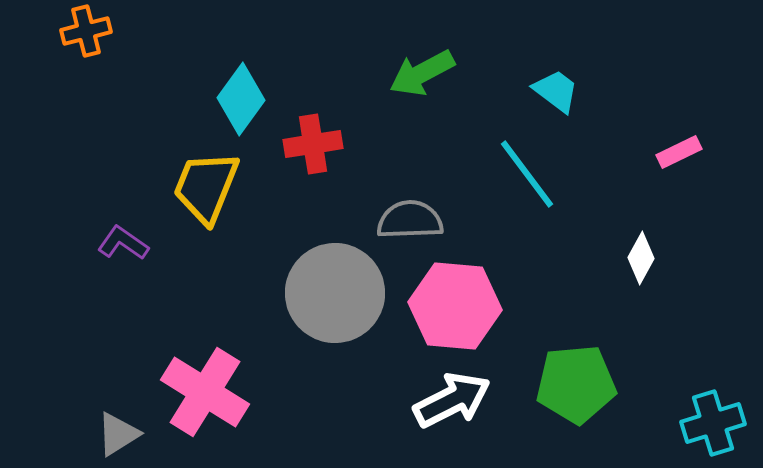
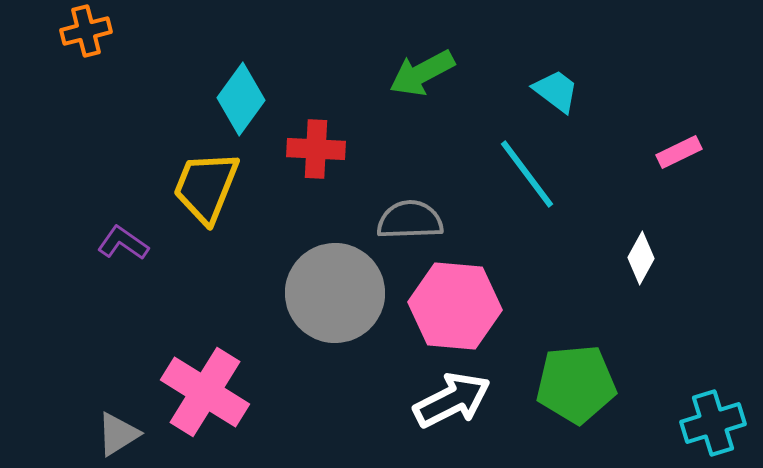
red cross: moved 3 px right, 5 px down; rotated 12 degrees clockwise
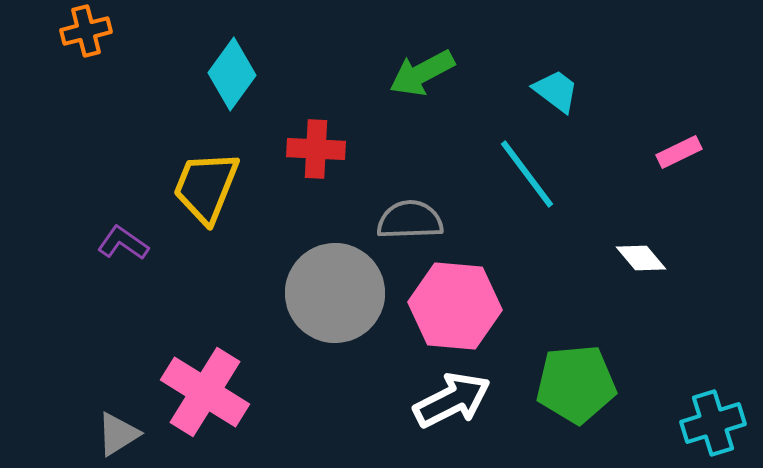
cyan diamond: moved 9 px left, 25 px up
white diamond: rotated 69 degrees counterclockwise
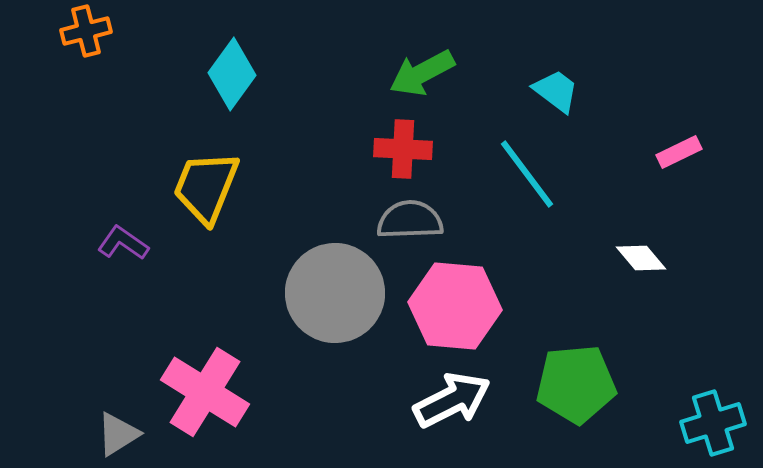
red cross: moved 87 px right
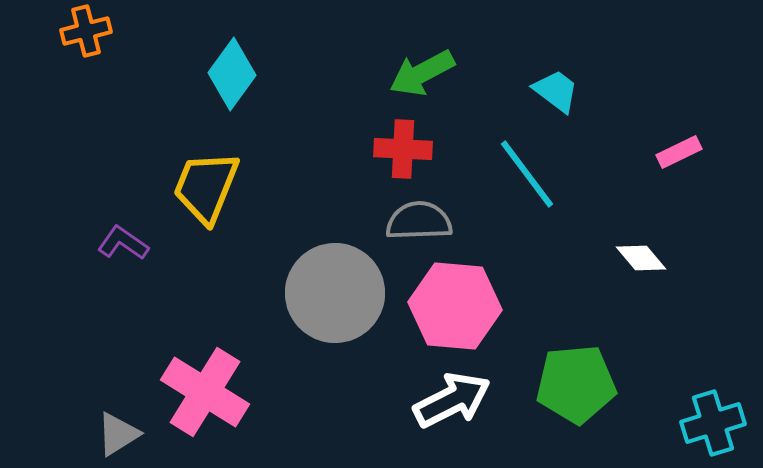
gray semicircle: moved 9 px right, 1 px down
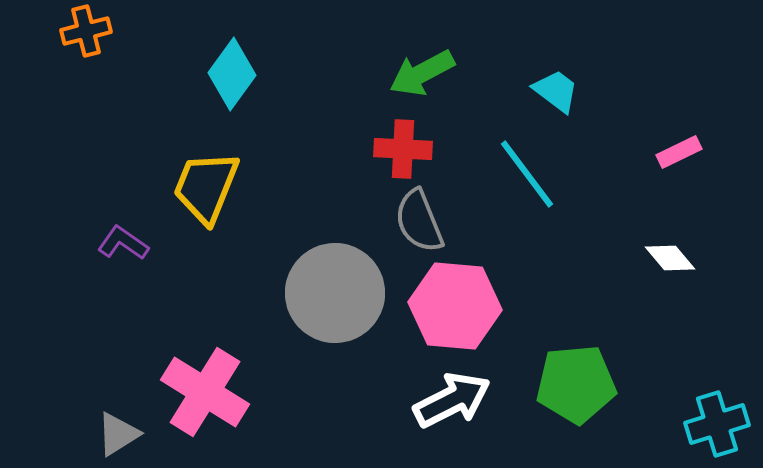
gray semicircle: rotated 110 degrees counterclockwise
white diamond: moved 29 px right
cyan cross: moved 4 px right, 1 px down
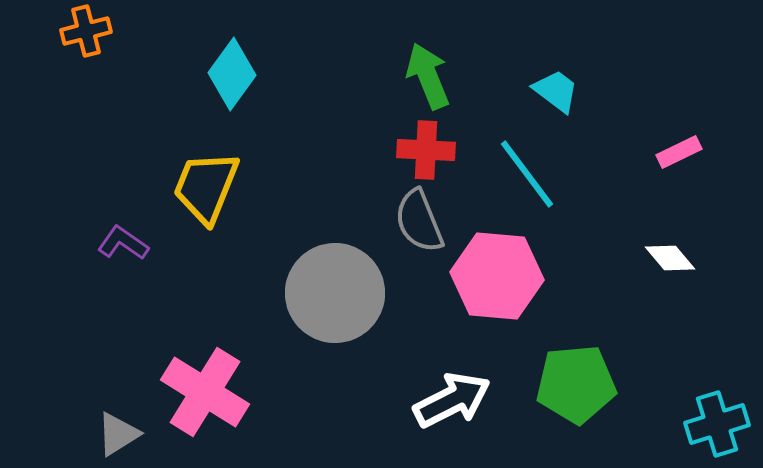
green arrow: moved 6 px right, 3 px down; rotated 96 degrees clockwise
red cross: moved 23 px right, 1 px down
pink hexagon: moved 42 px right, 30 px up
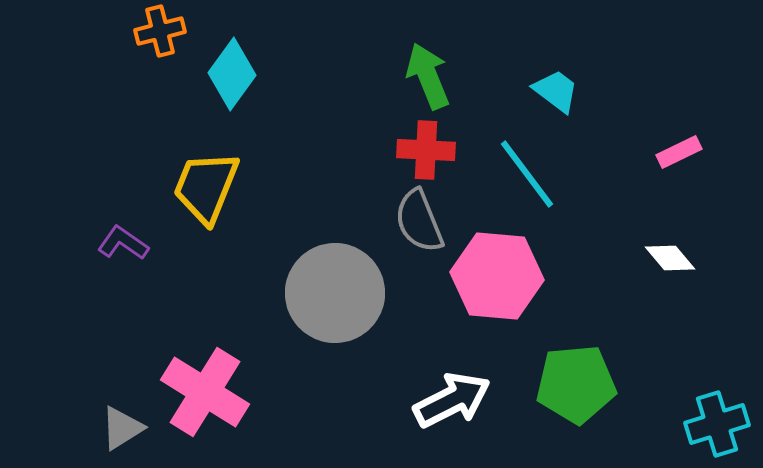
orange cross: moved 74 px right
gray triangle: moved 4 px right, 6 px up
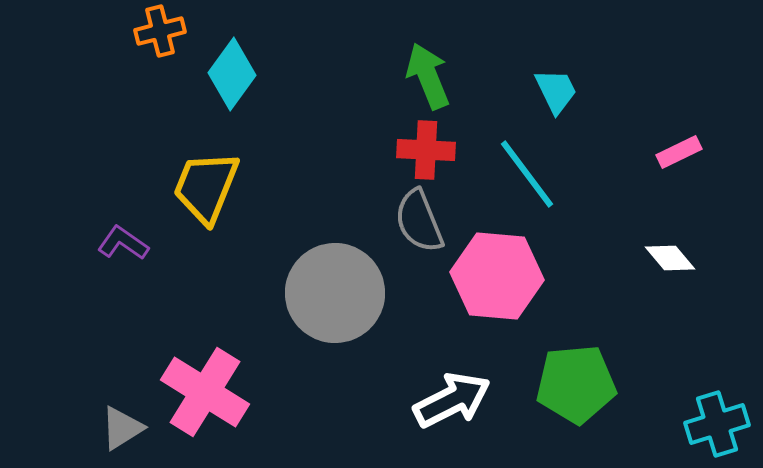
cyan trapezoid: rotated 27 degrees clockwise
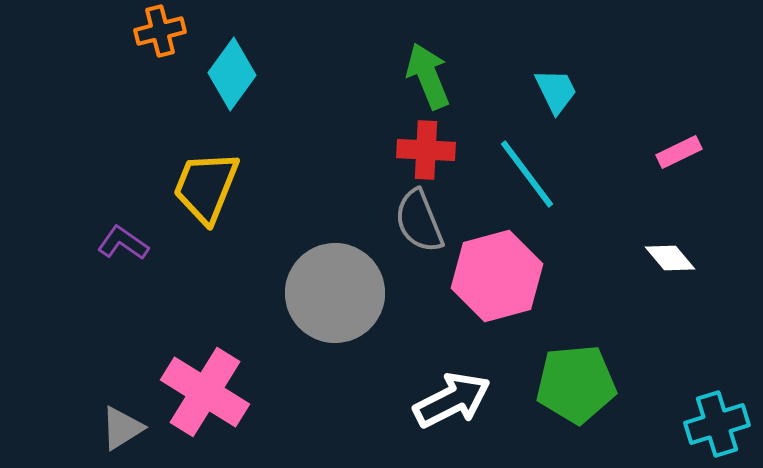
pink hexagon: rotated 20 degrees counterclockwise
